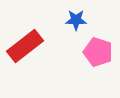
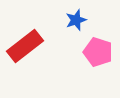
blue star: rotated 20 degrees counterclockwise
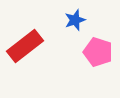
blue star: moved 1 px left
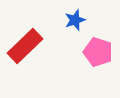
red rectangle: rotated 6 degrees counterclockwise
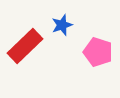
blue star: moved 13 px left, 5 px down
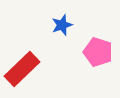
red rectangle: moved 3 px left, 23 px down
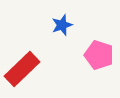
pink pentagon: moved 1 px right, 3 px down
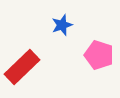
red rectangle: moved 2 px up
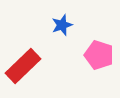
red rectangle: moved 1 px right, 1 px up
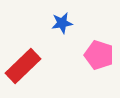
blue star: moved 2 px up; rotated 10 degrees clockwise
